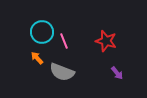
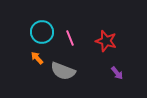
pink line: moved 6 px right, 3 px up
gray semicircle: moved 1 px right, 1 px up
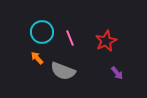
red star: rotated 30 degrees clockwise
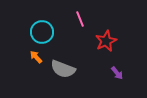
pink line: moved 10 px right, 19 px up
orange arrow: moved 1 px left, 1 px up
gray semicircle: moved 2 px up
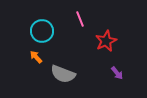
cyan circle: moved 1 px up
gray semicircle: moved 5 px down
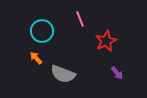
orange arrow: moved 1 px down
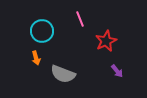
orange arrow: rotated 152 degrees counterclockwise
purple arrow: moved 2 px up
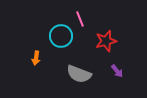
cyan circle: moved 19 px right, 5 px down
red star: rotated 10 degrees clockwise
orange arrow: rotated 24 degrees clockwise
gray semicircle: moved 16 px right
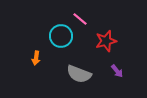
pink line: rotated 28 degrees counterclockwise
